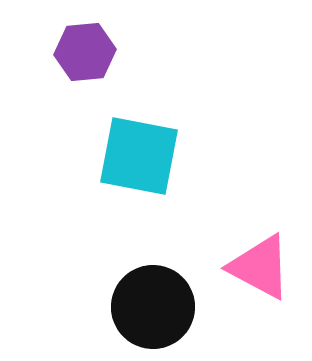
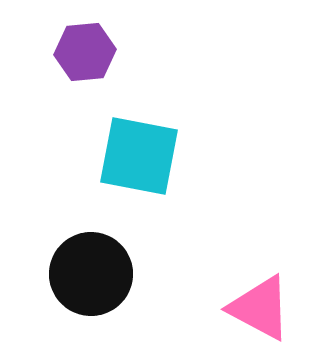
pink triangle: moved 41 px down
black circle: moved 62 px left, 33 px up
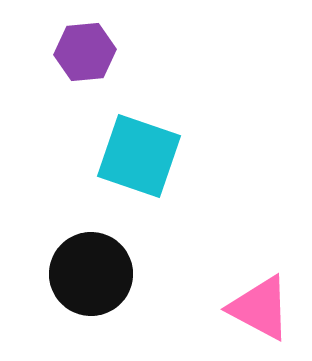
cyan square: rotated 8 degrees clockwise
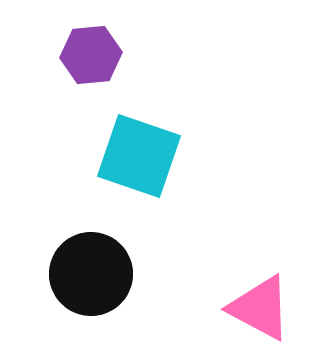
purple hexagon: moved 6 px right, 3 px down
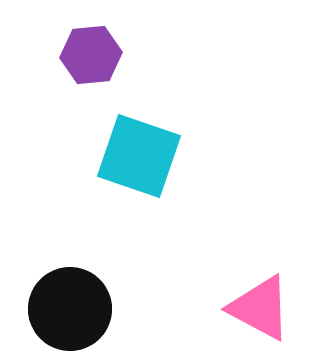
black circle: moved 21 px left, 35 px down
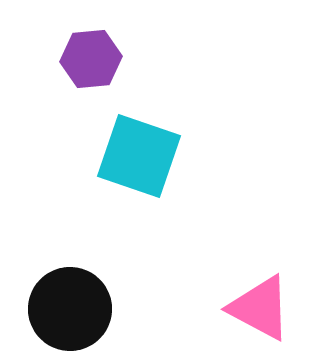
purple hexagon: moved 4 px down
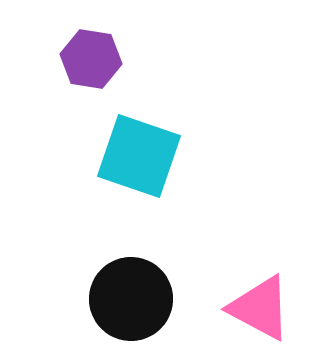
purple hexagon: rotated 14 degrees clockwise
black circle: moved 61 px right, 10 px up
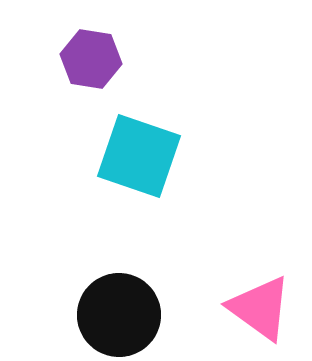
black circle: moved 12 px left, 16 px down
pink triangle: rotated 8 degrees clockwise
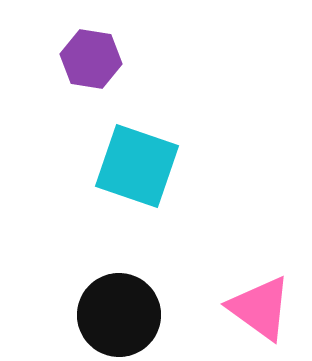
cyan square: moved 2 px left, 10 px down
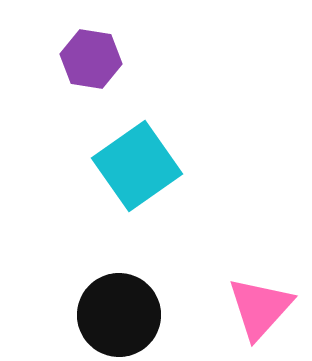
cyan square: rotated 36 degrees clockwise
pink triangle: rotated 36 degrees clockwise
